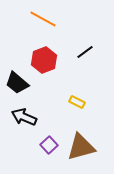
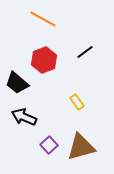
yellow rectangle: rotated 28 degrees clockwise
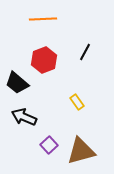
orange line: rotated 32 degrees counterclockwise
black line: rotated 24 degrees counterclockwise
brown triangle: moved 4 px down
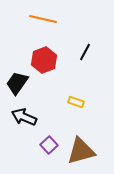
orange line: rotated 16 degrees clockwise
black trapezoid: rotated 85 degrees clockwise
yellow rectangle: moved 1 px left; rotated 35 degrees counterclockwise
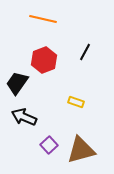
brown triangle: moved 1 px up
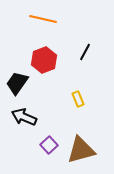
yellow rectangle: moved 2 px right, 3 px up; rotated 49 degrees clockwise
